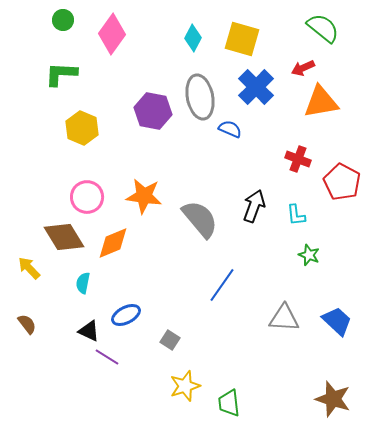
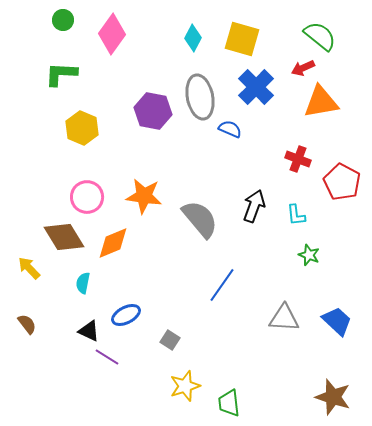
green semicircle: moved 3 px left, 8 px down
brown star: moved 2 px up
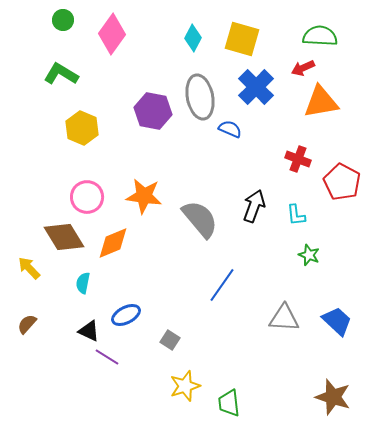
green semicircle: rotated 36 degrees counterclockwise
green L-shape: rotated 28 degrees clockwise
brown semicircle: rotated 100 degrees counterclockwise
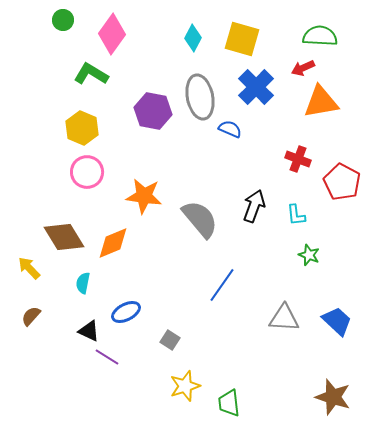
green L-shape: moved 30 px right
pink circle: moved 25 px up
blue ellipse: moved 3 px up
brown semicircle: moved 4 px right, 8 px up
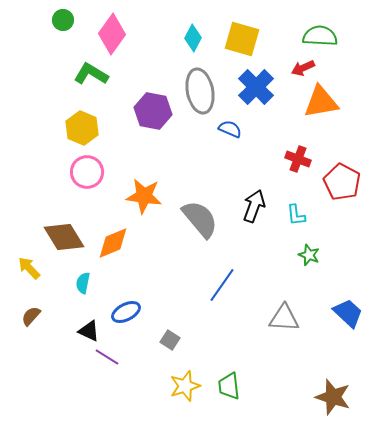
gray ellipse: moved 6 px up
blue trapezoid: moved 11 px right, 8 px up
green trapezoid: moved 17 px up
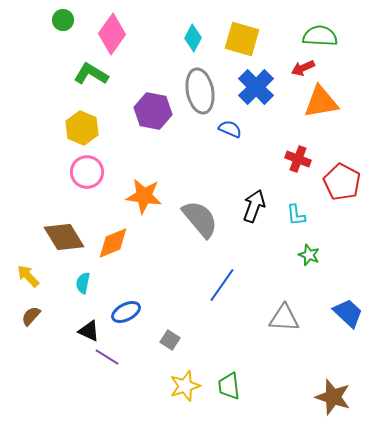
yellow arrow: moved 1 px left, 8 px down
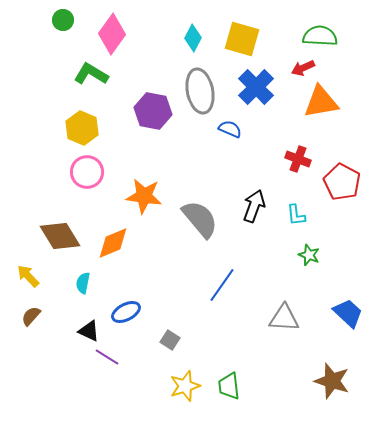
brown diamond: moved 4 px left, 1 px up
brown star: moved 1 px left, 16 px up
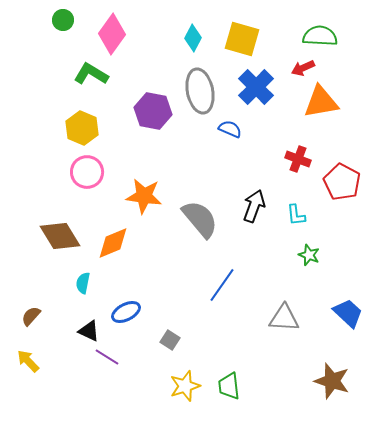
yellow arrow: moved 85 px down
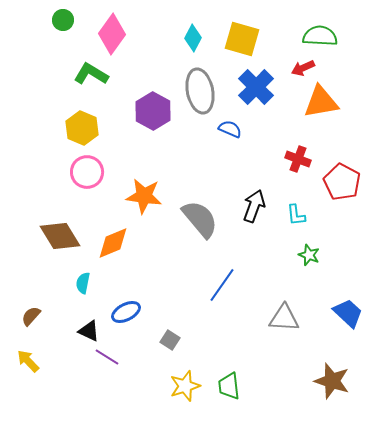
purple hexagon: rotated 18 degrees clockwise
